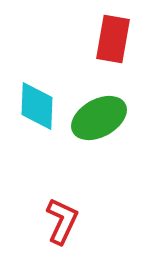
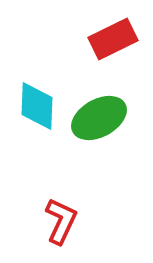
red rectangle: rotated 54 degrees clockwise
red L-shape: moved 1 px left
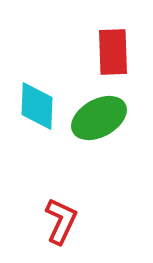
red rectangle: moved 13 px down; rotated 66 degrees counterclockwise
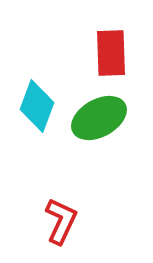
red rectangle: moved 2 px left, 1 px down
cyan diamond: rotated 18 degrees clockwise
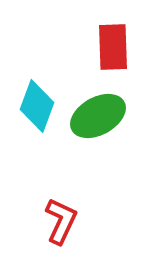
red rectangle: moved 2 px right, 6 px up
green ellipse: moved 1 px left, 2 px up
